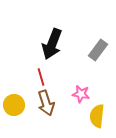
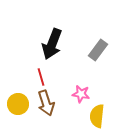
yellow circle: moved 4 px right, 1 px up
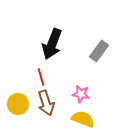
gray rectangle: moved 1 px right, 1 px down
yellow semicircle: moved 14 px left, 3 px down; rotated 105 degrees clockwise
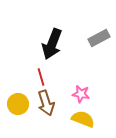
gray rectangle: moved 13 px up; rotated 25 degrees clockwise
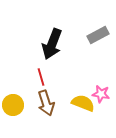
gray rectangle: moved 1 px left, 3 px up
pink star: moved 20 px right
yellow circle: moved 5 px left, 1 px down
yellow semicircle: moved 16 px up
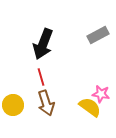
black arrow: moved 9 px left
yellow semicircle: moved 7 px right, 4 px down; rotated 15 degrees clockwise
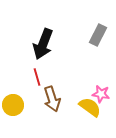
gray rectangle: rotated 35 degrees counterclockwise
red line: moved 4 px left
brown arrow: moved 6 px right, 4 px up
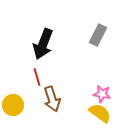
pink star: moved 1 px right
yellow semicircle: moved 10 px right, 6 px down
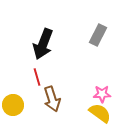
pink star: rotated 12 degrees counterclockwise
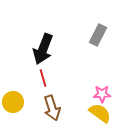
black arrow: moved 5 px down
red line: moved 6 px right, 1 px down
brown arrow: moved 9 px down
yellow circle: moved 3 px up
